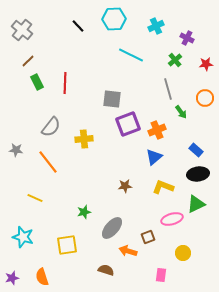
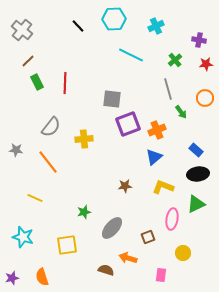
purple cross: moved 12 px right, 2 px down; rotated 16 degrees counterclockwise
pink ellipse: rotated 65 degrees counterclockwise
orange arrow: moved 7 px down
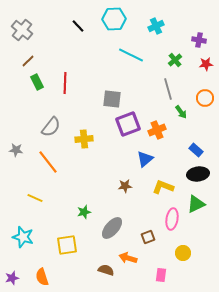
blue triangle: moved 9 px left, 2 px down
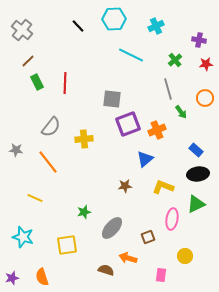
yellow circle: moved 2 px right, 3 px down
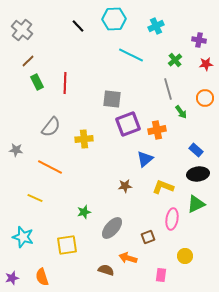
orange cross: rotated 12 degrees clockwise
orange line: moved 2 px right, 5 px down; rotated 25 degrees counterclockwise
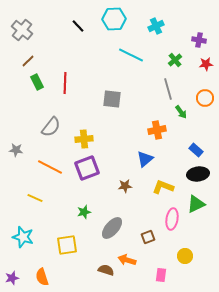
purple square: moved 41 px left, 44 px down
orange arrow: moved 1 px left, 2 px down
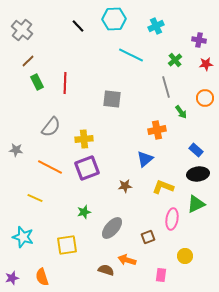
gray line: moved 2 px left, 2 px up
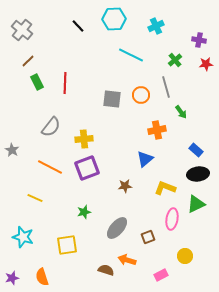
orange circle: moved 64 px left, 3 px up
gray star: moved 4 px left; rotated 24 degrees clockwise
yellow L-shape: moved 2 px right, 1 px down
gray ellipse: moved 5 px right
pink rectangle: rotated 56 degrees clockwise
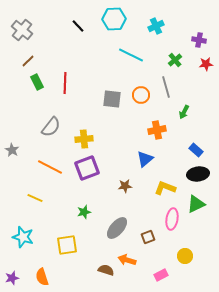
green arrow: moved 3 px right; rotated 64 degrees clockwise
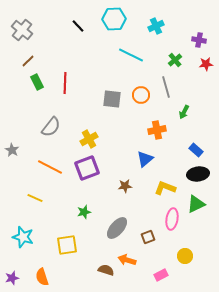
yellow cross: moved 5 px right; rotated 24 degrees counterclockwise
